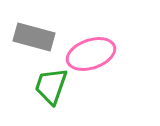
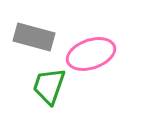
green trapezoid: moved 2 px left
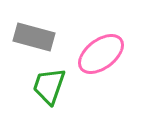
pink ellipse: moved 10 px right; rotated 18 degrees counterclockwise
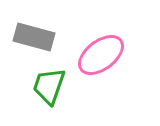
pink ellipse: moved 1 px down
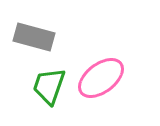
pink ellipse: moved 23 px down
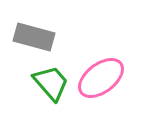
green trapezoid: moved 2 px right, 3 px up; rotated 120 degrees clockwise
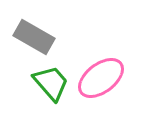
gray rectangle: rotated 15 degrees clockwise
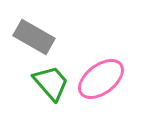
pink ellipse: moved 1 px down
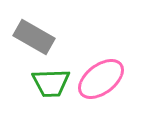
green trapezoid: rotated 129 degrees clockwise
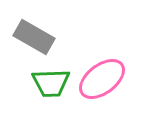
pink ellipse: moved 1 px right
